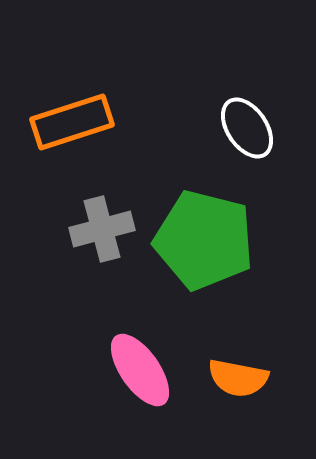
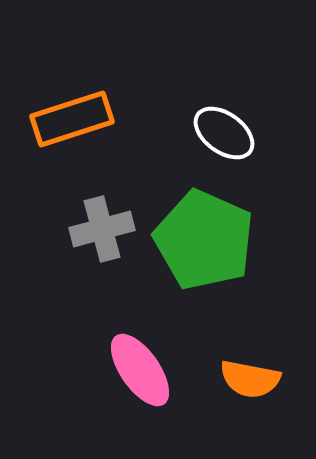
orange rectangle: moved 3 px up
white ellipse: moved 23 px left, 5 px down; rotated 20 degrees counterclockwise
green pentagon: rotated 10 degrees clockwise
orange semicircle: moved 12 px right, 1 px down
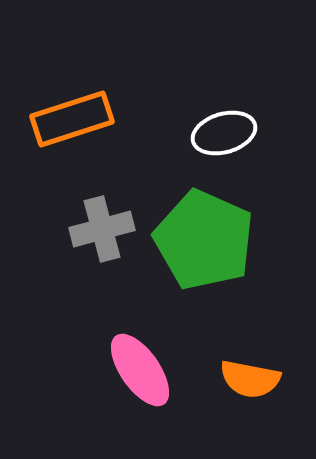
white ellipse: rotated 52 degrees counterclockwise
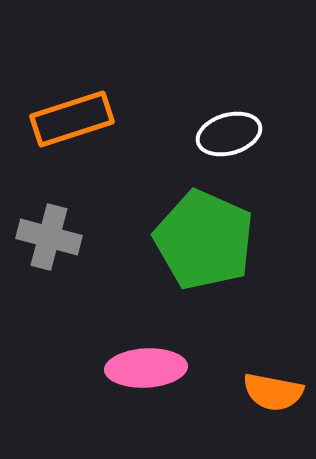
white ellipse: moved 5 px right, 1 px down
gray cross: moved 53 px left, 8 px down; rotated 30 degrees clockwise
pink ellipse: moved 6 px right, 2 px up; rotated 58 degrees counterclockwise
orange semicircle: moved 23 px right, 13 px down
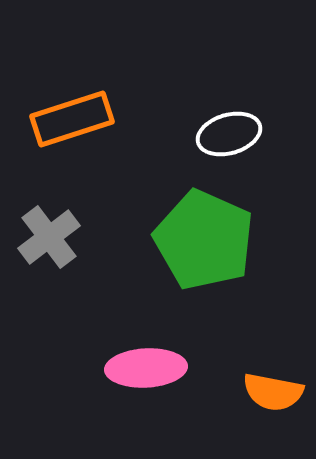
gray cross: rotated 38 degrees clockwise
